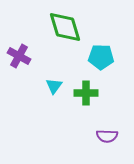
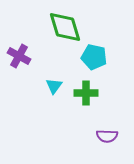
cyan pentagon: moved 7 px left; rotated 10 degrees clockwise
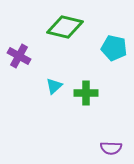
green diamond: rotated 60 degrees counterclockwise
cyan pentagon: moved 20 px right, 9 px up
cyan triangle: rotated 12 degrees clockwise
purple semicircle: moved 4 px right, 12 px down
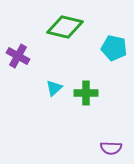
purple cross: moved 1 px left
cyan triangle: moved 2 px down
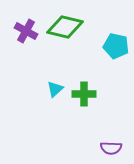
cyan pentagon: moved 2 px right, 2 px up
purple cross: moved 8 px right, 25 px up
cyan triangle: moved 1 px right, 1 px down
green cross: moved 2 px left, 1 px down
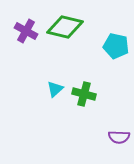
green cross: rotated 15 degrees clockwise
purple semicircle: moved 8 px right, 11 px up
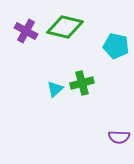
green cross: moved 2 px left, 11 px up; rotated 30 degrees counterclockwise
